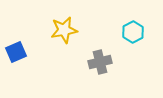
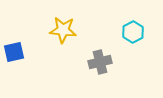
yellow star: moved 1 px left; rotated 16 degrees clockwise
blue square: moved 2 px left; rotated 10 degrees clockwise
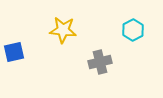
cyan hexagon: moved 2 px up
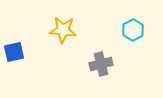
gray cross: moved 1 px right, 2 px down
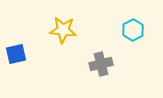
blue square: moved 2 px right, 2 px down
